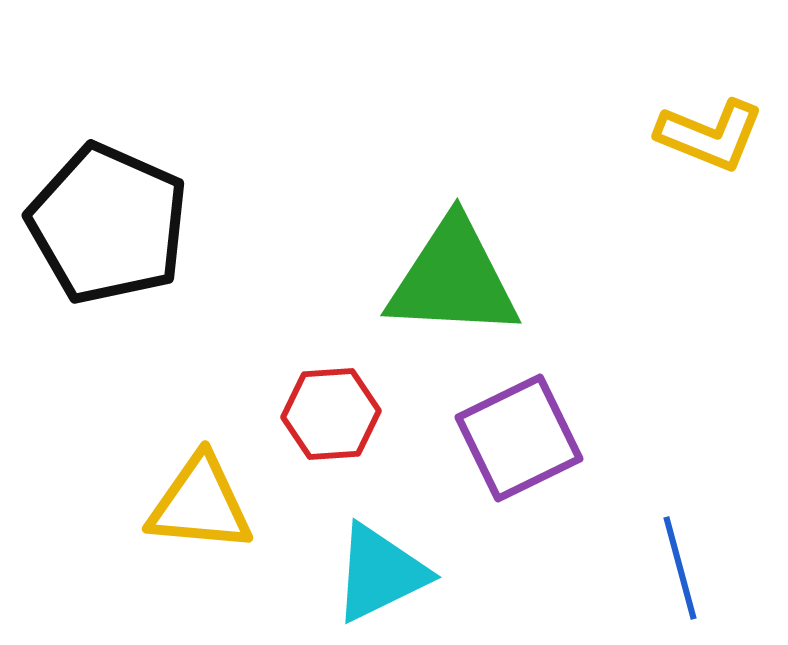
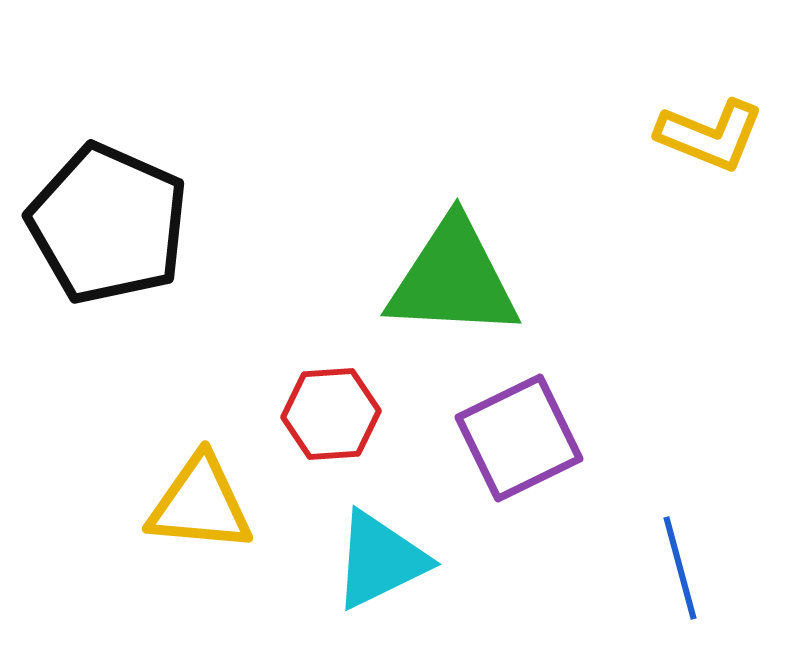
cyan triangle: moved 13 px up
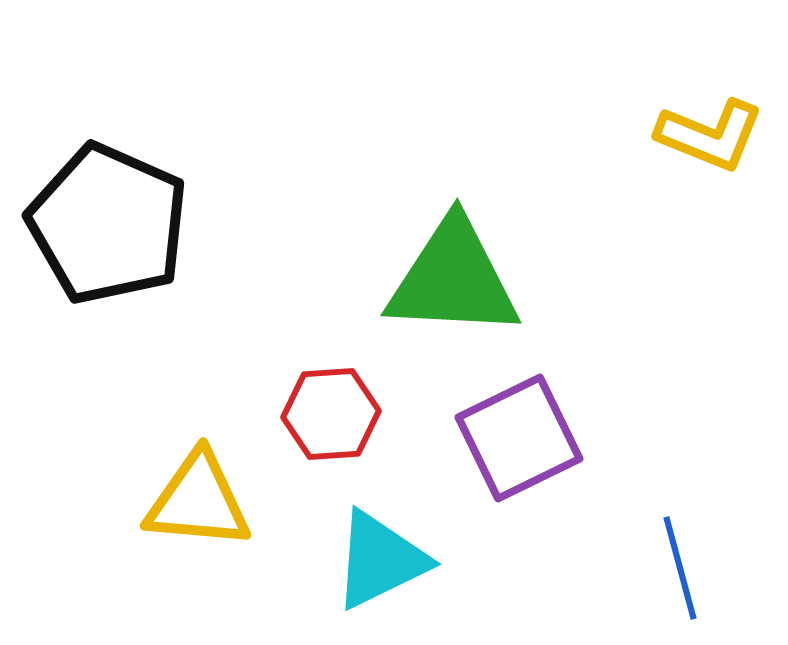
yellow triangle: moved 2 px left, 3 px up
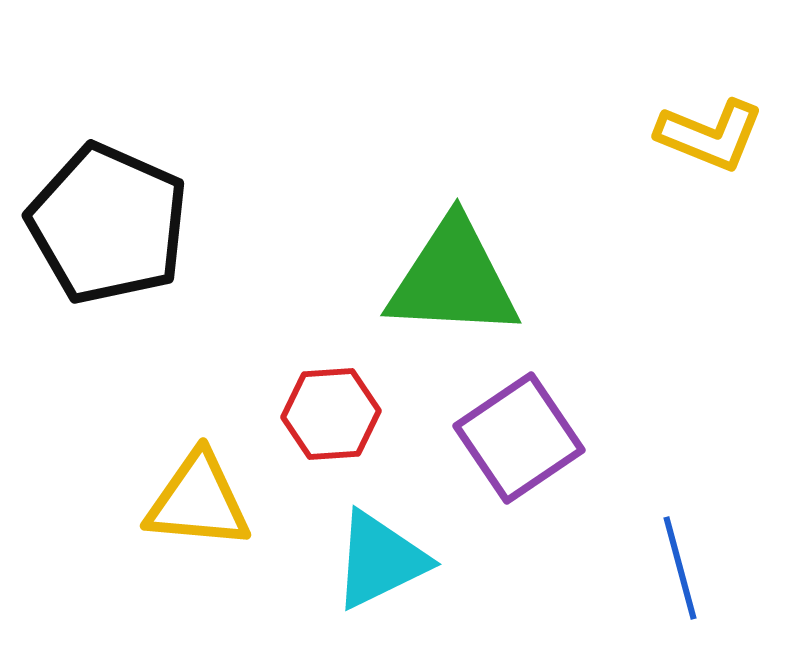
purple square: rotated 8 degrees counterclockwise
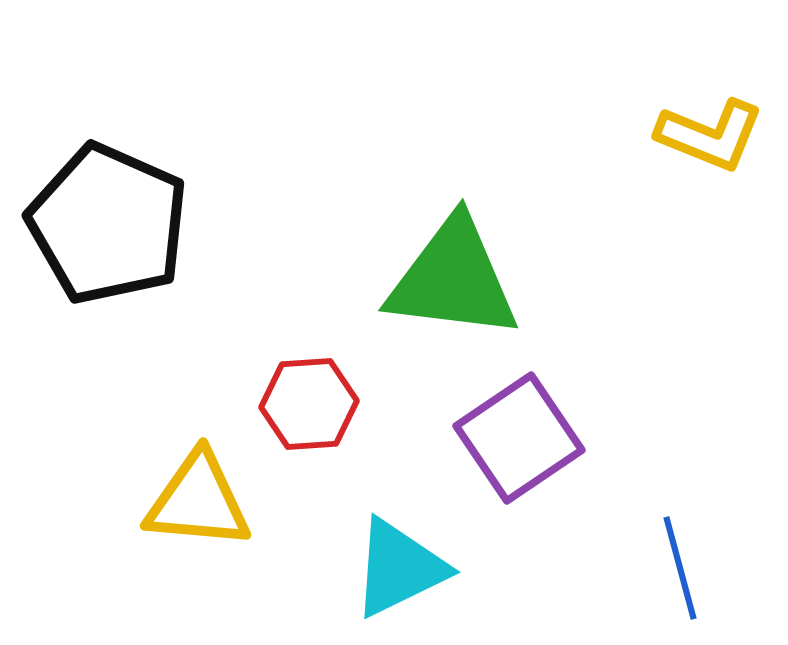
green triangle: rotated 4 degrees clockwise
red hexagon: moved 22 px left, 10 px up
cyan triangle: moved 19 px right, 8 px down
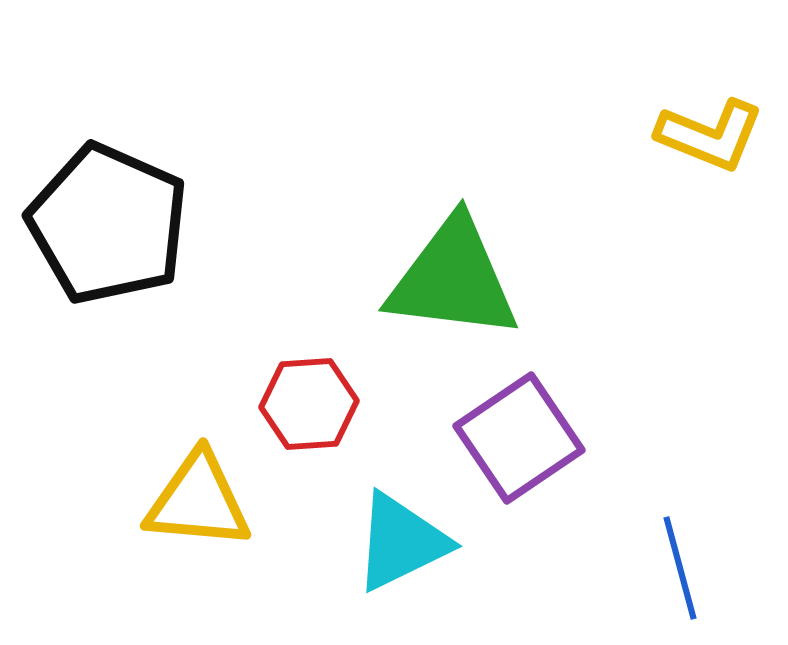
cyan triangle: moved 2 px right, 26 px up
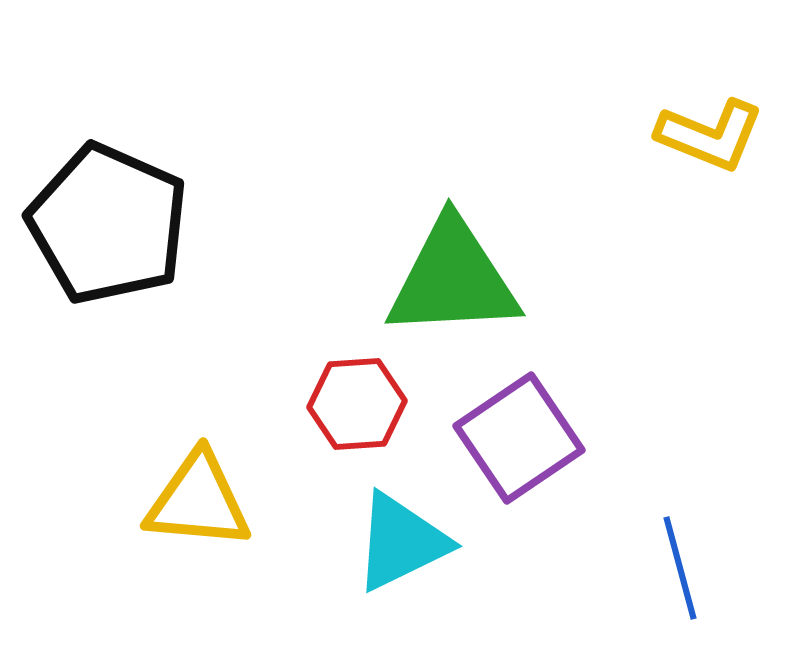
green triangle: rotated 10 degrees counterclockwise
red hexagon: moved 48 px right
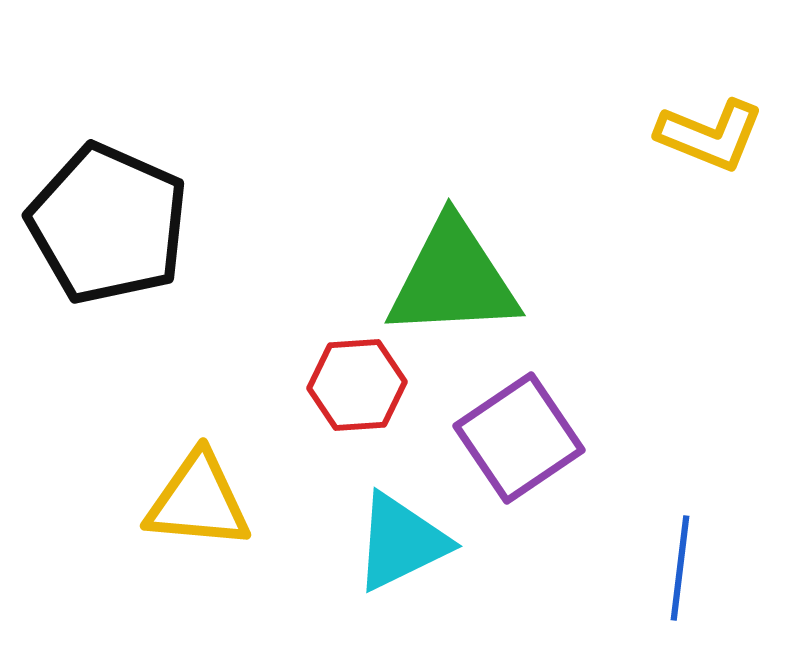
red hexagon: moved 19 px up
blue line: rotated 22 degrees clockwise
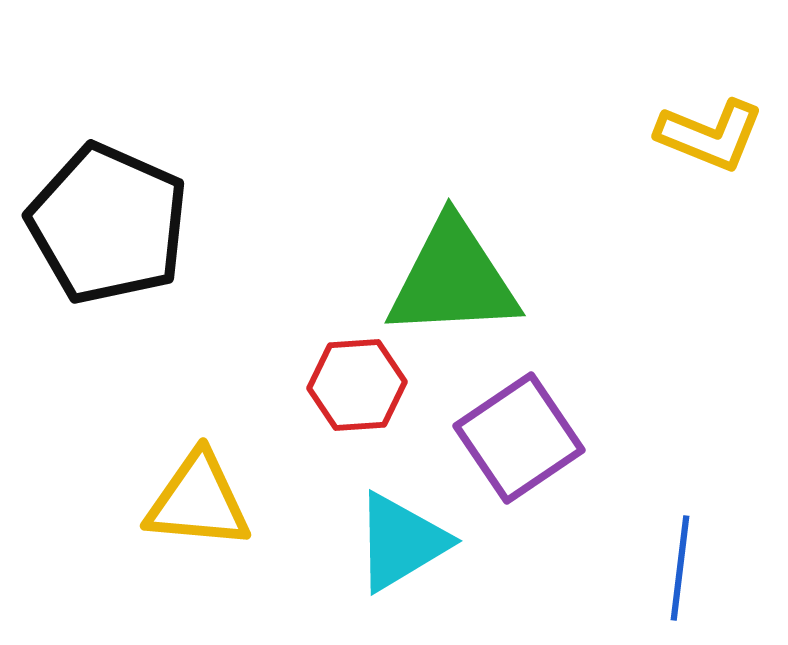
cyan triangle: rotated 5 degrees counterclockwise
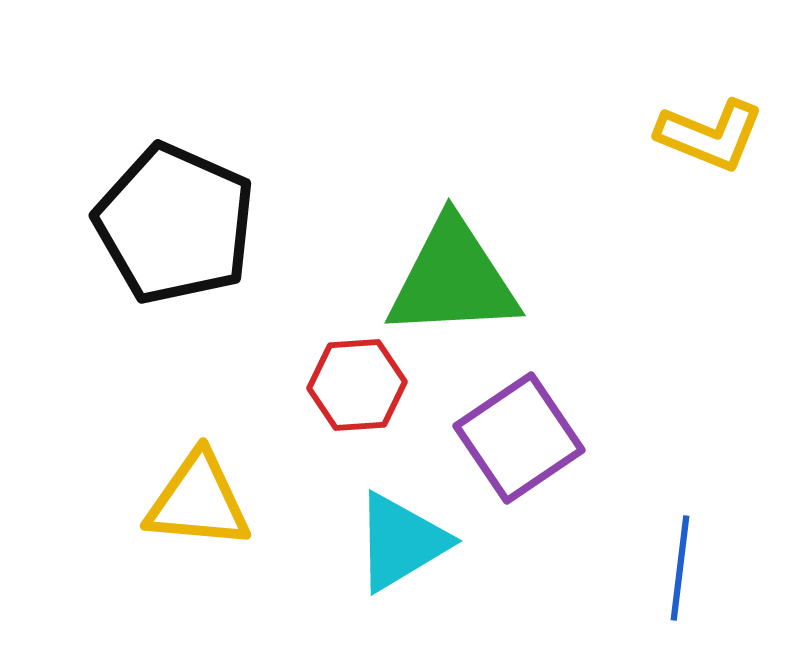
black pentagon: moved 67 px right
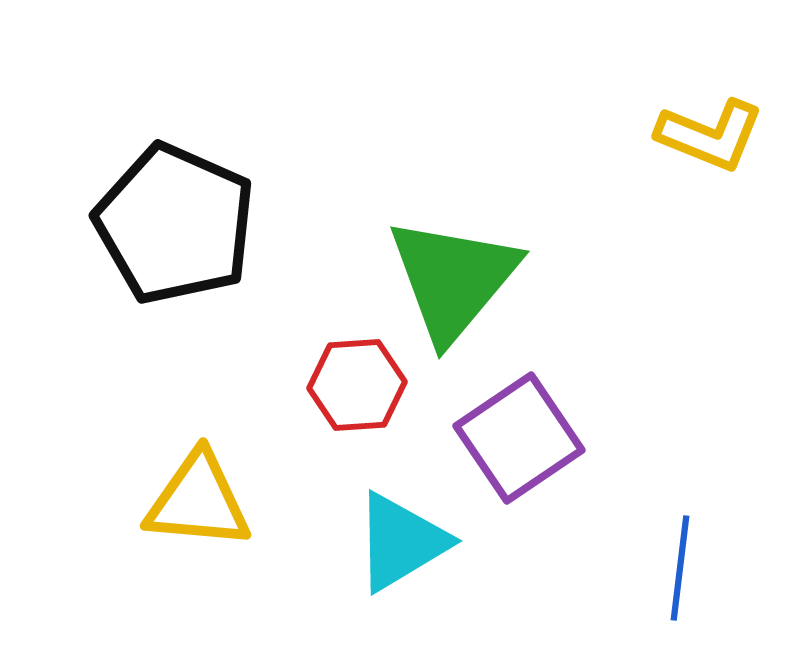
green triangle: rotated 47 degrees counterclockwise
